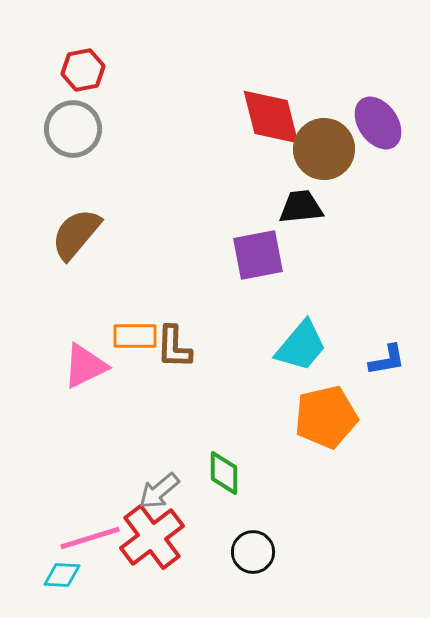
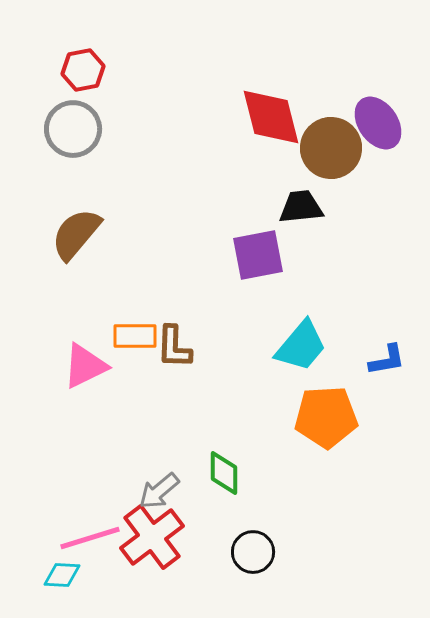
brown circle: moved 7 px right, 1 px up
orange pentagon: rotated 10 degrees clockwise
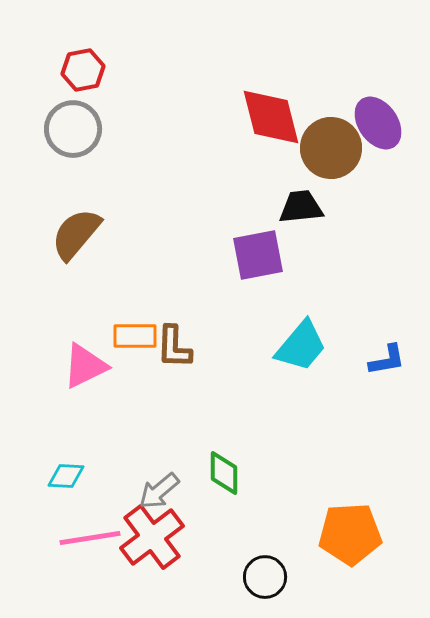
orange pentagon: moved 24 px right, 117 px down
pink line: rotated 8 degrees clockwise
black circle: moved 12 px right, 25 px down
cyan diamond: moved 4 px right, 99 px up
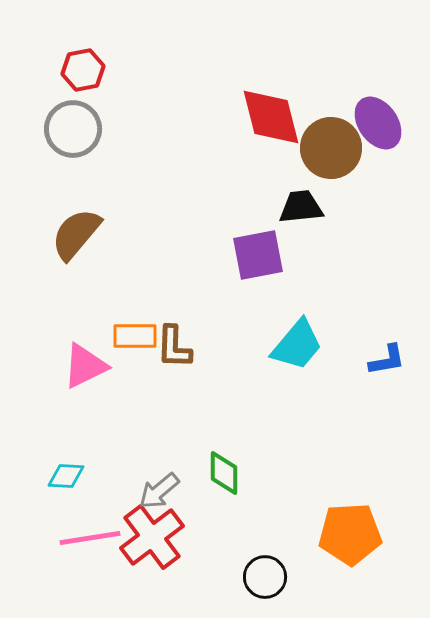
cyan trapezoid: moved 4 px left, 1 px up
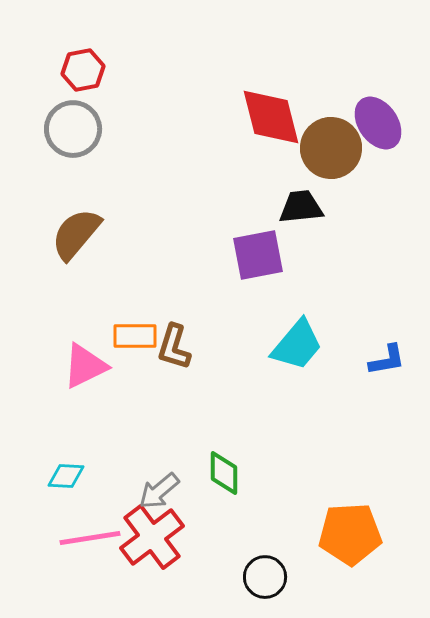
brown L-shape: rotated 15 degrees clockwise
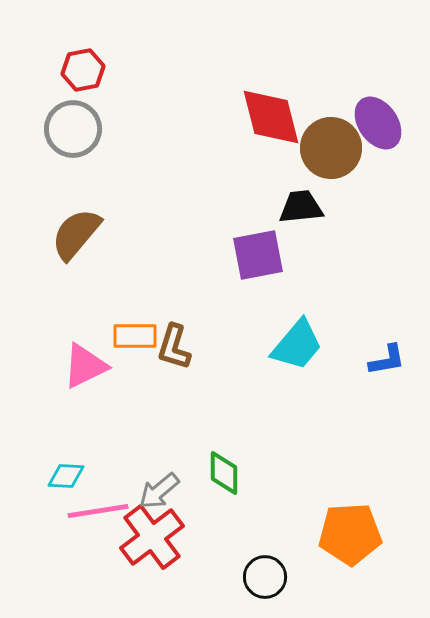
pink line: moved 8 px right, 27 px up
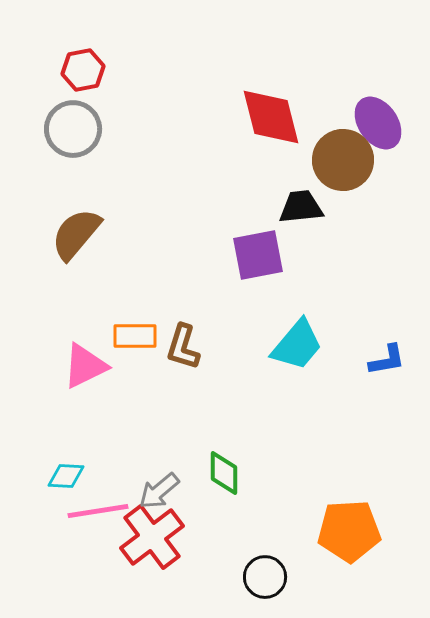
brown circle: moved 12 px right, 12 px down
brown L-shape: moved 9 px right
orange pentagon: moved 1 px left, 3 px up
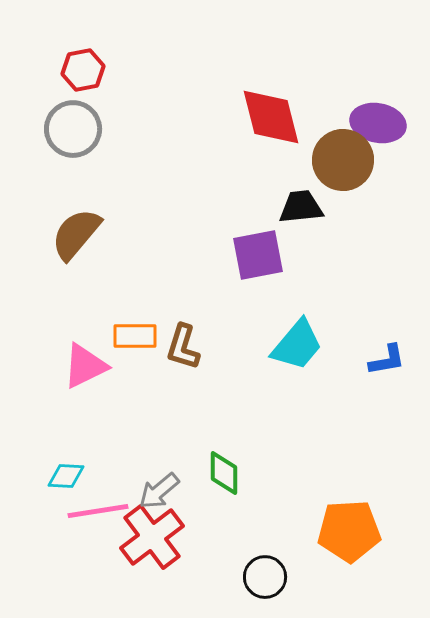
purple ellipse: rotated 44 degrees counterclockwise
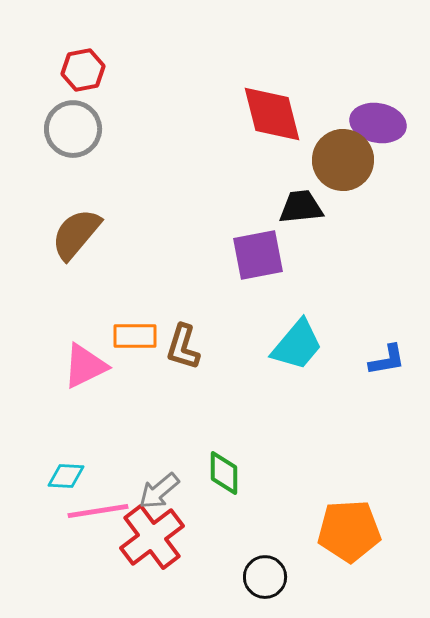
red diamond: moved 1 px right, 3 px up
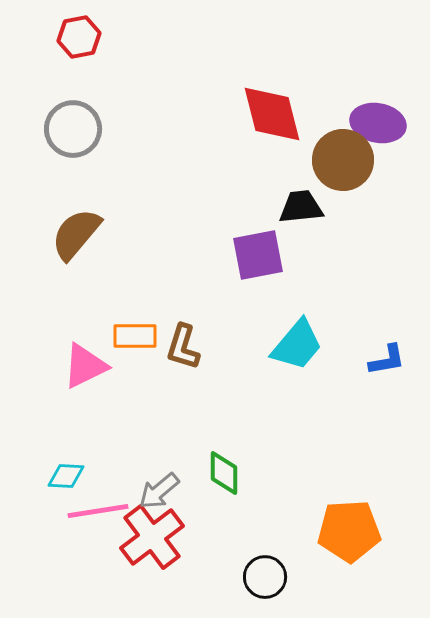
red hexagon: moved 4 px left, 33 px up
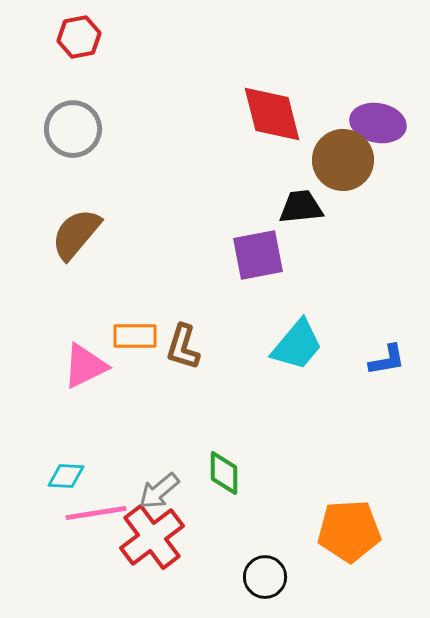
pink line: moved 2 px left, 2 px down
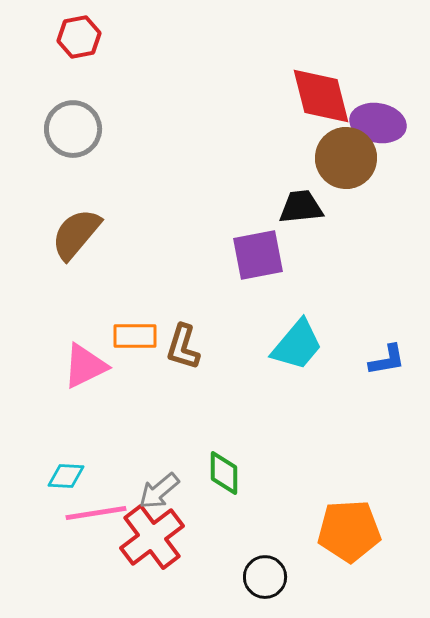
red diamond: moved 49 px right, 18 px up
brown circle: moved 3 px right, 2 px up
